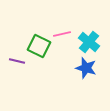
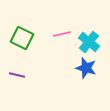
green square: moved 17 px left, 8 px up
purple line: moved 14 px down
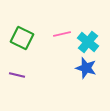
cyan cross: moved 1 px left
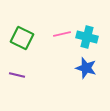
cyan cross: moved 1 px left, 5 px up; rotated 25 degrees counterclockwise
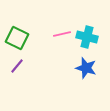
green square: moved 5 px left
purple line: moved 9 px up; rotated 63 degrees counterclockwise
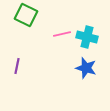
green square: moved 9 px right, 23 px up
purple line: rotated 28 degrees counterclockwise
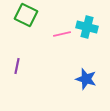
cyan cross: moved 10 px up
blue star: moved 11 px down
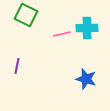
cyan cross: moved 1 px down; rotated 15 degrees counterclockwise
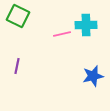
green square: moved 8 px left, 1 px down
cyan cross: moved 1 px left, 3 px up
blue star: moved 7 px right, 3 px up; rotated 30 degrees counterclockwise
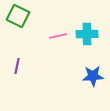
cyan cross: moved 1 px right, 9 px down
pink line: moved 4 px left, 2 px down
blue star: rotated 10 degrees clockwise
